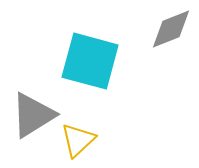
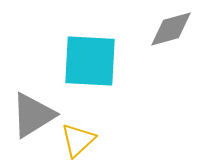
gray diamond: rotated 6 degrees clockwise
cyan square: rotated 12 degrees counterclockwise
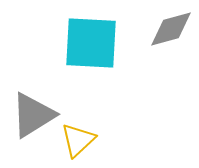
cyan square: moved 1 px right, 18 px up
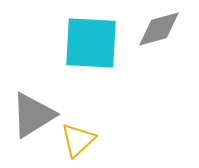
gray diamond: moved 12 px left
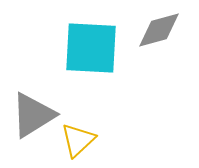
gray diamond: moved 1 px down
cyan square: moved 5 px down
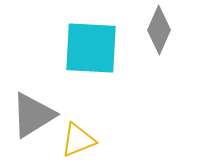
gray diamond: rotated 51 degrees counterclockwise
yellow triangle: rotated 21 degrees clockwise
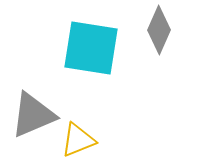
cyan square: rotated 6 degrees clockwise
gray triangle: rotated 9 degrees clockwise
